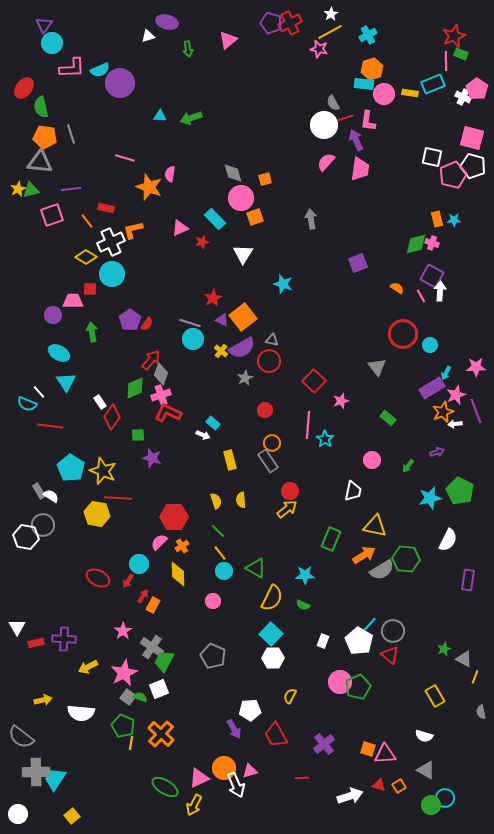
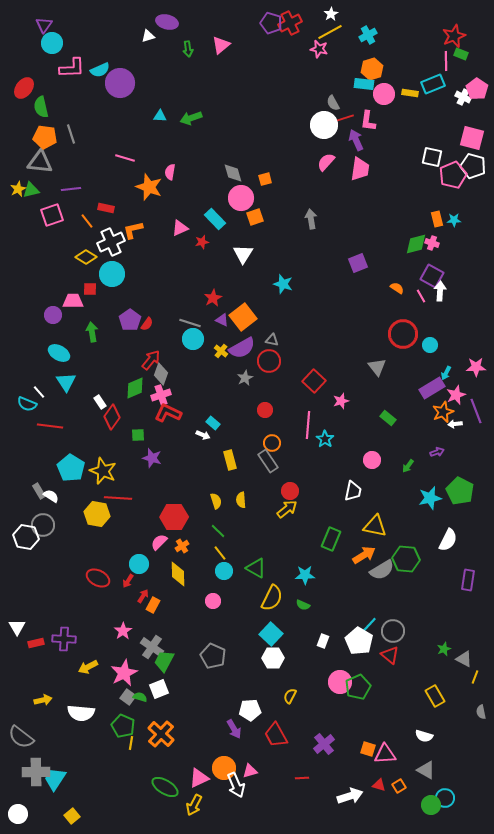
pink triangle at (228, 40): moved 7 px left, 5 px down
pink semicircle at (170, 174): moved 2 px up
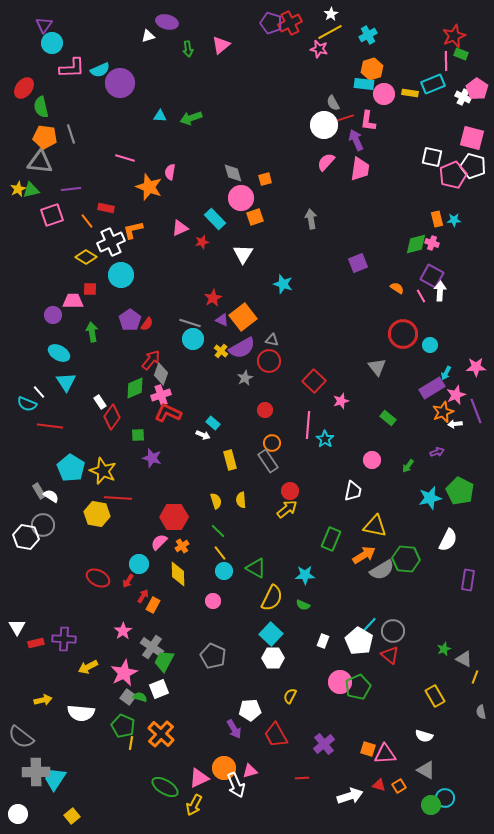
cyan circle at (112, 274): moved 9 px right, 1 px down
